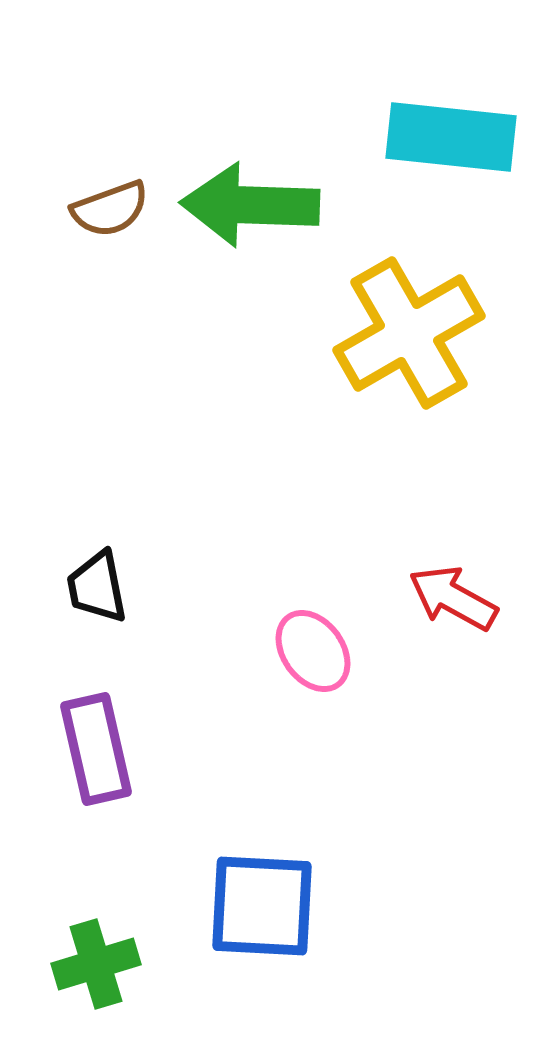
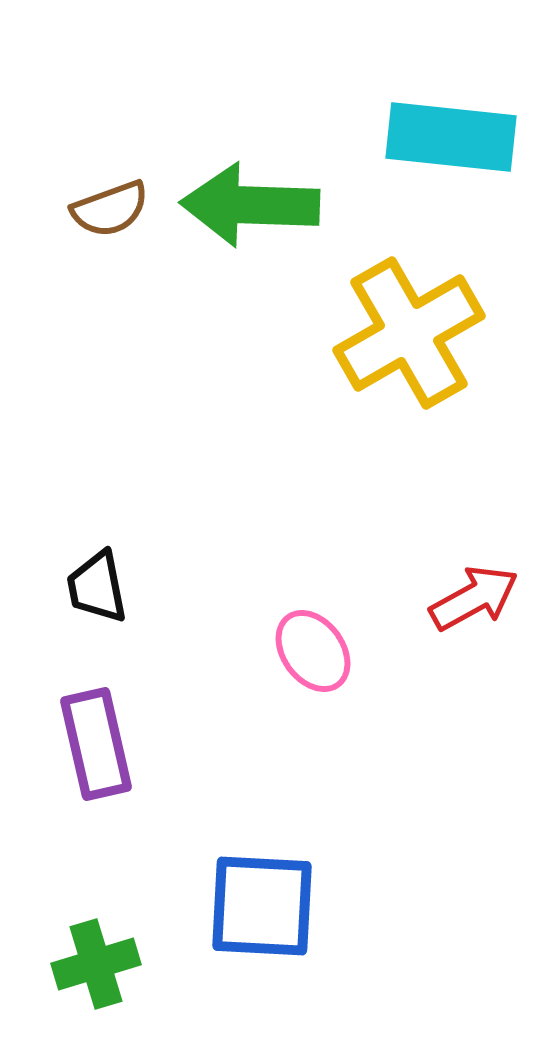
red arrow: moved 21 px right; rotated 122 degrees clockwise
purple rectangle: moved 5 px up
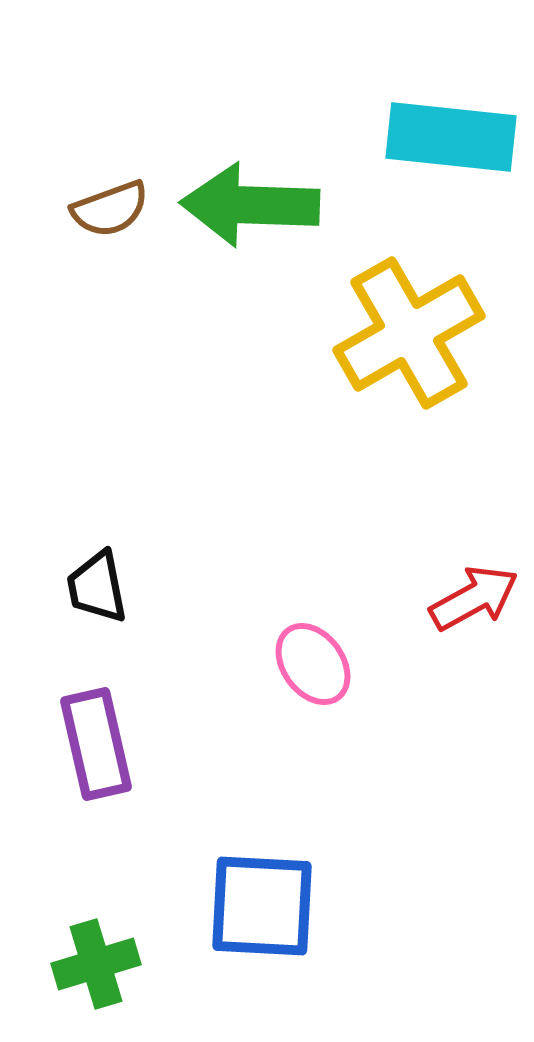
pink ellipse: moved 13 px down
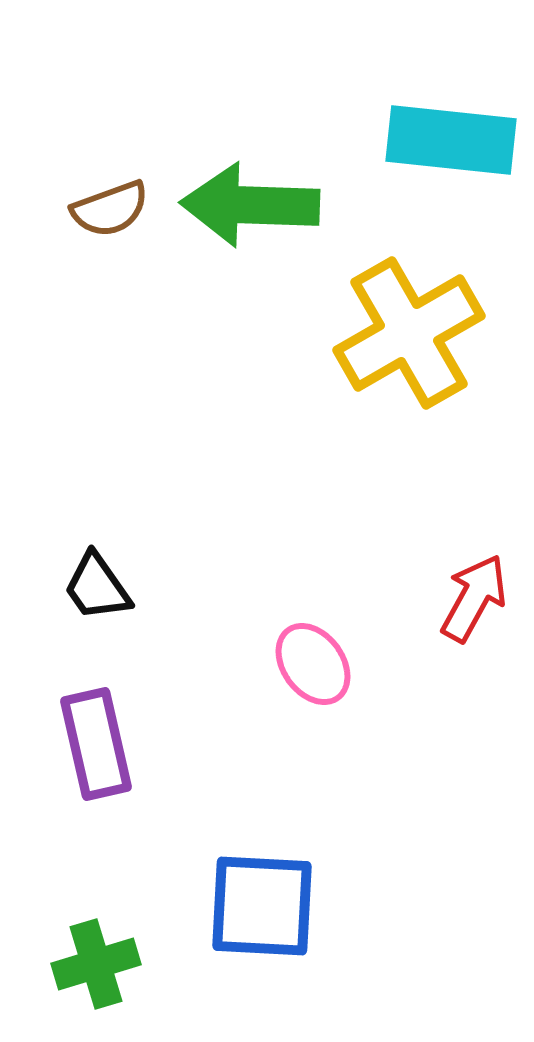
cyan rectangle: moved 3 px down
black trapezoid: rotated 24 degrees counterclockwise
red arrow: rotated 32 degrees counterclockwise
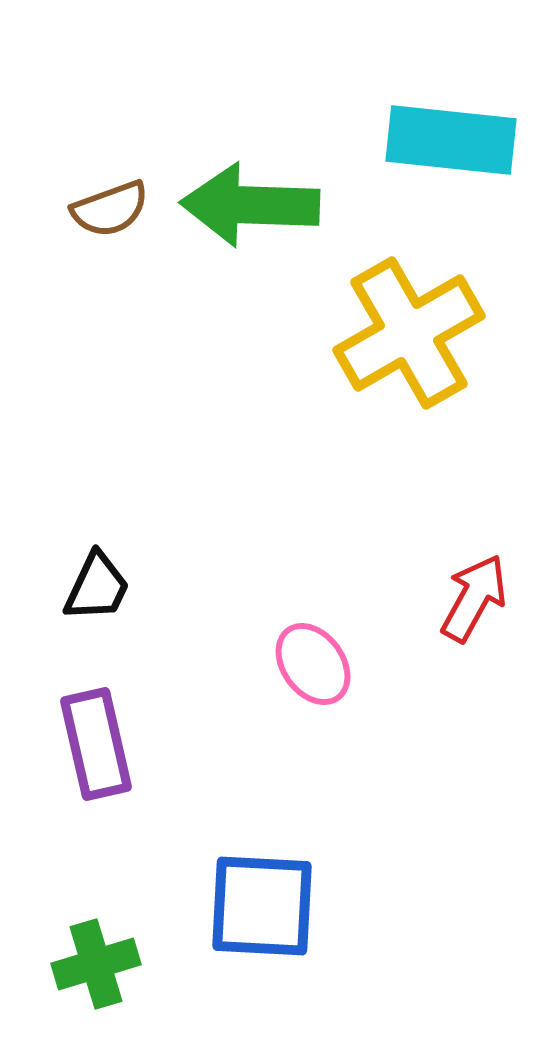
black trapezoid: rotated 120 degrees counterclockwise
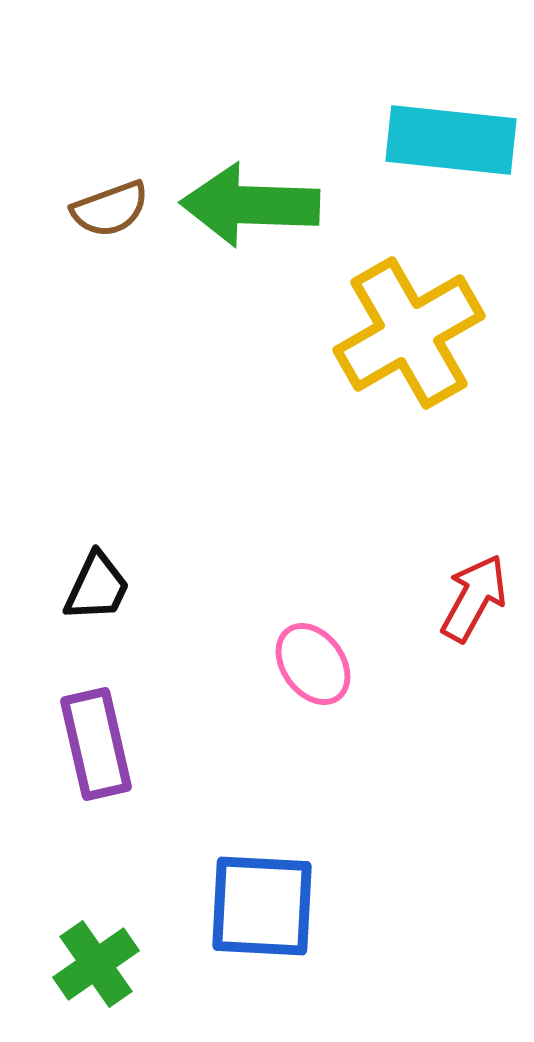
green cross: rotated 18 degrees counterclockwise
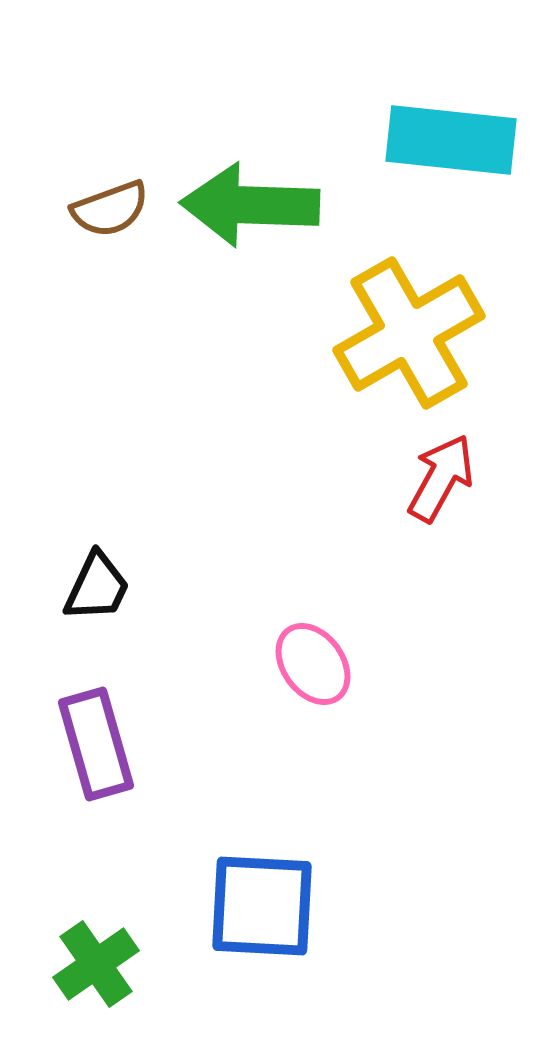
red arrow: moved 33 px left, 120 px up
purple rectangle: rotated 3 degrees counterclockwise
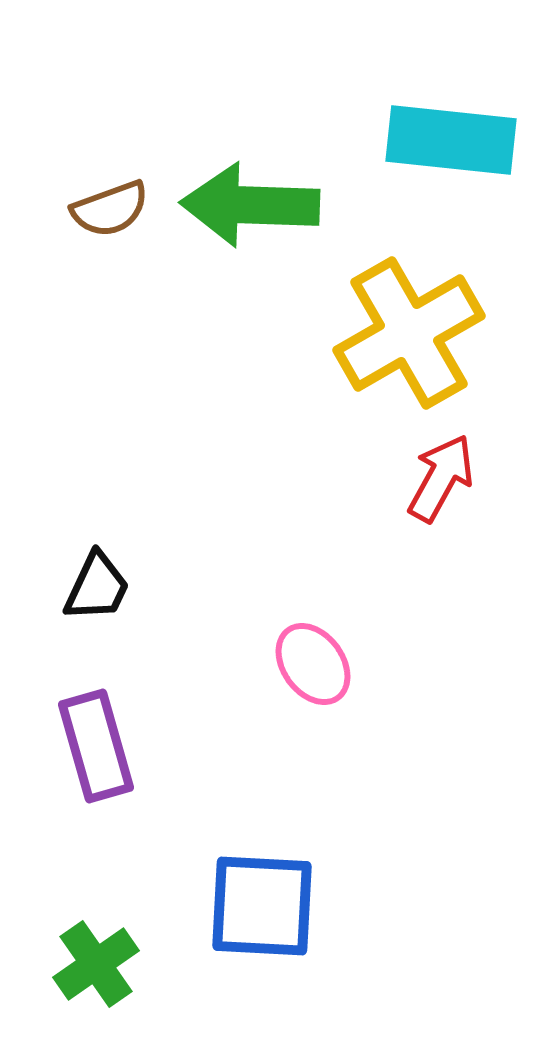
purple rectangle: moved 2 px down
